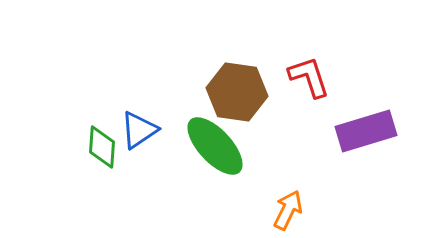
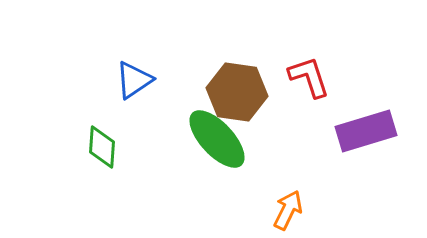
blue triangle: moved 5 px left, 50 px up
green ellipse: moved 2 px right, 7 px up
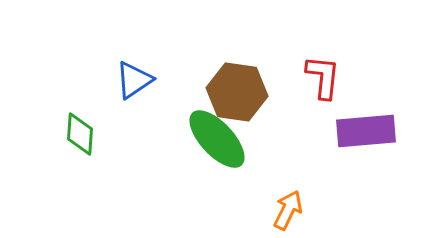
red L-shape: moved 14 px right; rotated 24 degrees clockwise
purple rectangle: rotated 12 degrees clockwise
green diamond: moved 22 px left, 13 px up
